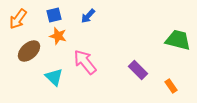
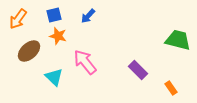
orange rectangle: moved 2 px down
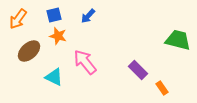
cyan triangle: rotated 18 degrees counterclockwise
orange rectangle: moved 9 px left
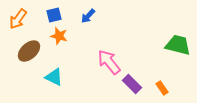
orange star: moved 1 px right
green trapezoid: moved 5 px down
pink arrow: moved 24 px right
purple rectangle: moved 6 px left, 14 px down
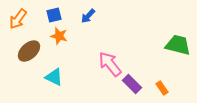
pink arrow: moved 1 px right, 2 px down
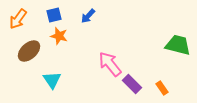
cyan triangle: moved 2 px left, 3 px down; rotated 30 degrees clockwise
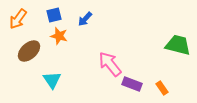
blue arrow: moved 3 px left, 3 px down
purple rectangle: rotated 24 degrees counterclockwise
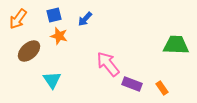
green trapezoid: moved 2 px left; rotated 12 degrees counterclockwise
pink arrow: moved 2 px left
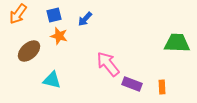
orange arrow: moved 5 px up
green trapezoid: moved 1 px right, 2 px up
cyan triangle: rotated 42 degrees counterclockwise
orange rectangle: moved 1 px up; rotated 32 degrees clockwise
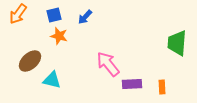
blue arrow: moved 2 px up
green trapezoid: rotated 88 degrees counterclockwise
brown ellipse: moved 1 px right, 10 px down
purple rectangle: rotated 24 degrees counterclockwise
